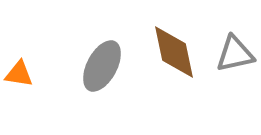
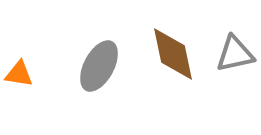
brown diamond: moved 1 px left, 2 px down
gray ellipse: moved 3 px left
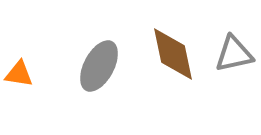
gray triangle: moved 1 px left
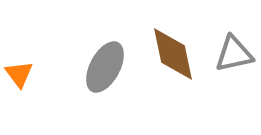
gray ellipse: moved 6 px right, 1 px down
orange triangle: rotated 44 degrees clockwise
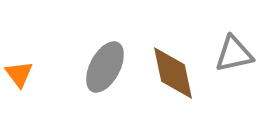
brown diamond: moved 19 px down
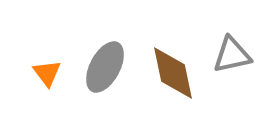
gray triangle: moved 2 px left, 1 px down
orange triangle: moved 28 px right, 1 px up
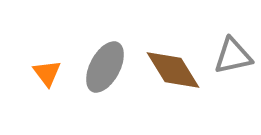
gray triangle: moved 1 px right, 1 px down
brown diamond: moved 3 px up; rotated 20 degrees counterclockwise
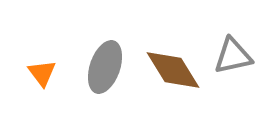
gray ellipse: rotated 9 degrees counterclockwise
orange triangle: moved 5 px left
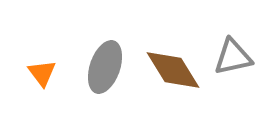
gray triangle: moved 1 px down
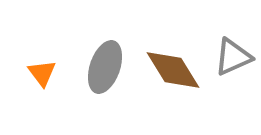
gray triangle: rotated 12 degrees counterclockwise
